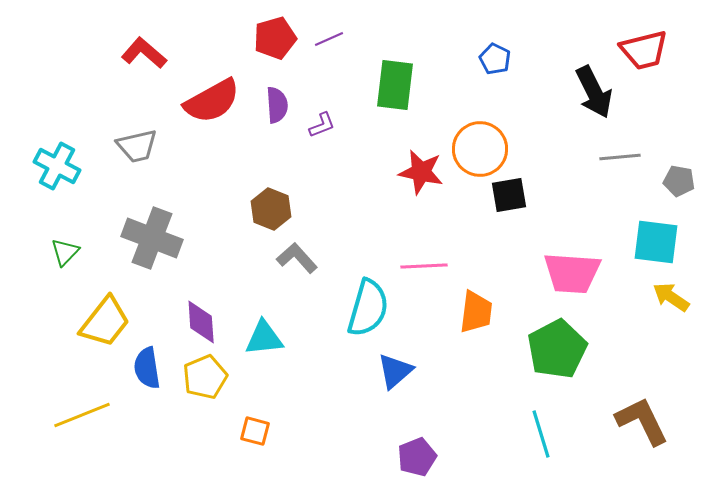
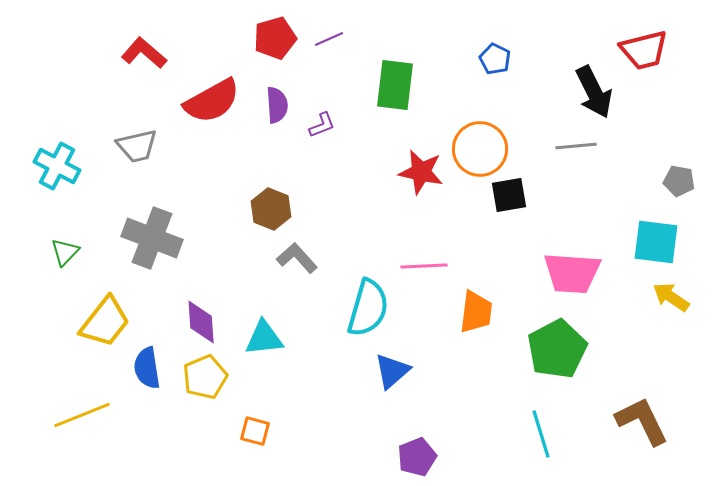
gray line: moved 44 px left, 11 px up
blue triangle: moved 3 px left
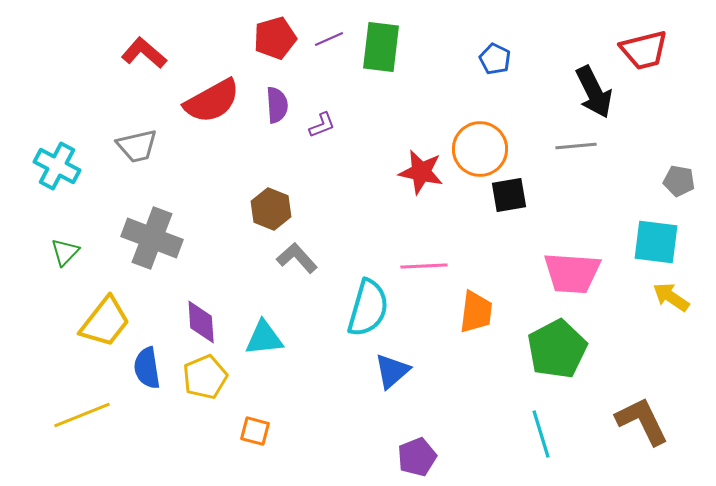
green rectangle: moved 14 px left, 38 px up
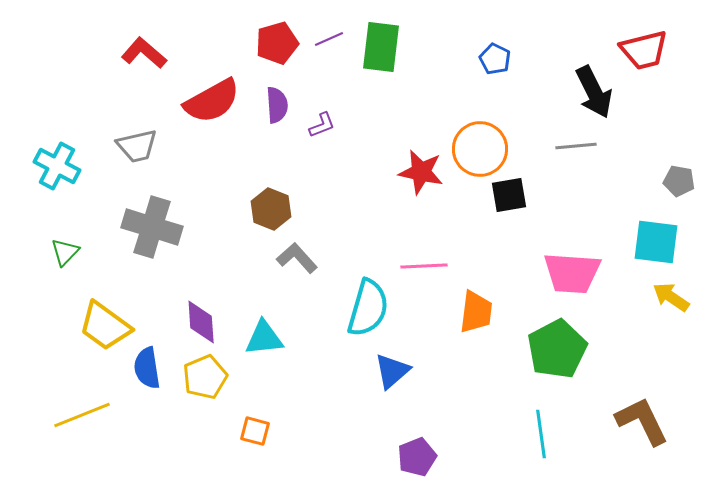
red pentagon: moved 2 px right, 5 px down
gray cross: moved 11 px up; rotated 4 degrees counterclockwise
yellow trapezoid: moved 4 px down; rotated 88 degrees clockwise
cyan line: rotated 9 degrees clockwise
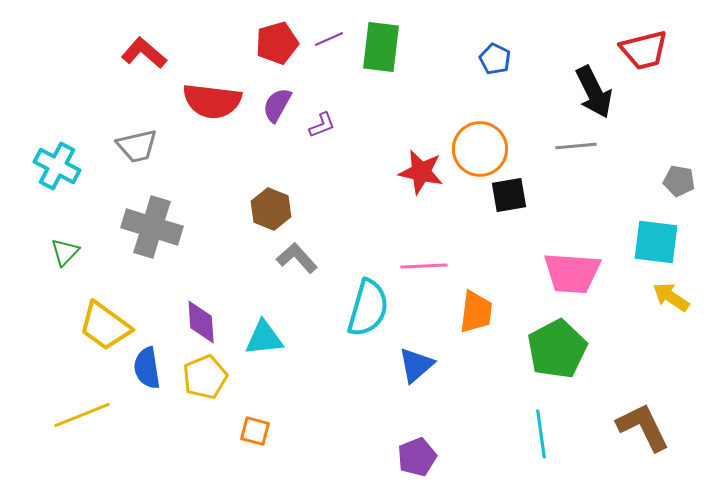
red semicircle: rotated 36 degrees clockwise
purple semicircle: rotated 147 degrees counterclockwise
blue triangle: moved 24 px right, 6 px up
brown L-shape: moved 1 px right, 6 px down
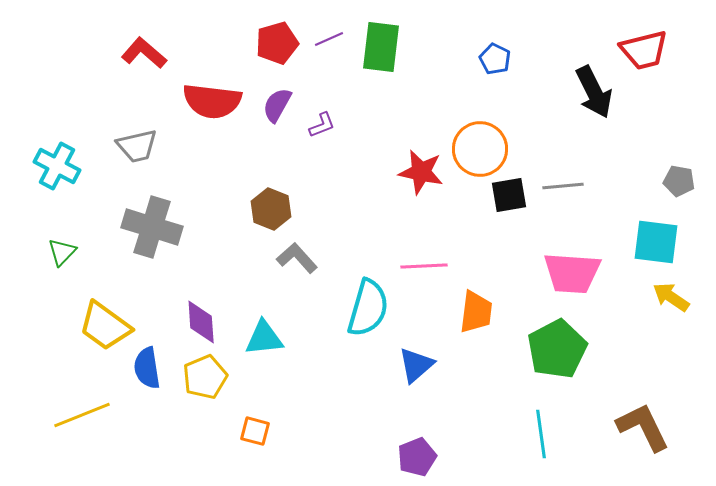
gray line: moved 13 px left, 40 px down
green triangle: moved 3 px left
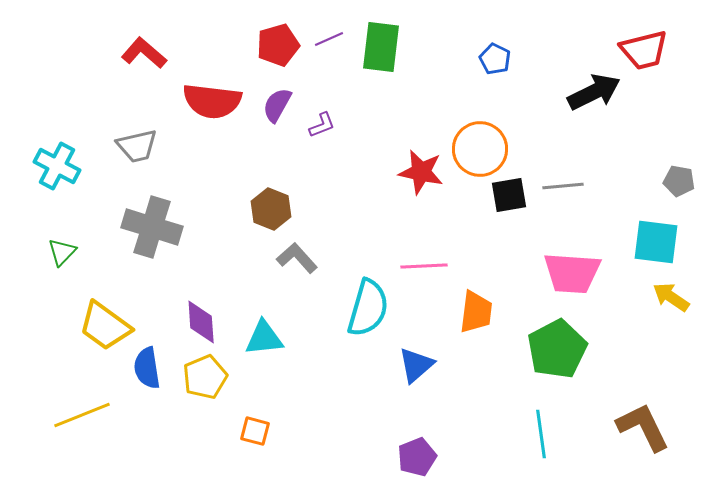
red pentagon: moved 1 px right, 2 px down
black arrow: rotated 90 degrees counterclockwise
